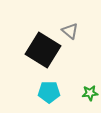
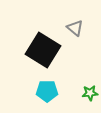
gray triangle: moved 5 px right, 3 px up
cyan pentagon: moved 2 px left, 1 px up
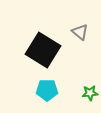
gray triangle: moved 5 px right, 4 px down
cyan pentagon: moved 1 px up
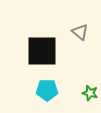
black square: moved 1 px left, 1 px down; rotated 32 degrees counterclockwise
green star: rotated 21 degrees clockwise
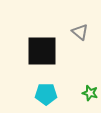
cyan pentagon: moved 1 px left, 4 px down
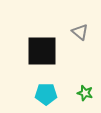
green star: moved 5 px left
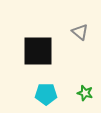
black square: moved 4 px left
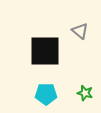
gray triangle: moved 1 px up
black square: moved 7 px right
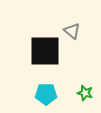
gray triangle: moved 8 px left
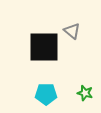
black square: moved 1 px left, 4 px up
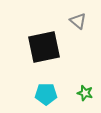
gray triangle: moved 6 px right, 10 px up
black square: rotated 12 degrees counterclockwise
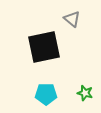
gray triangle: moved 6 px left, 2 px up
